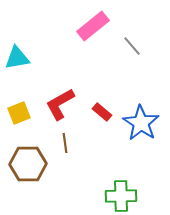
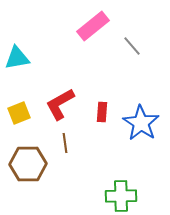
red rectangle: rotated 54 degrees clockwise
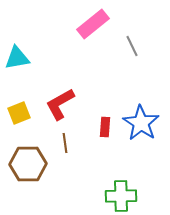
pink rectangle: moved 2 px up
gray line: rotated 15 degrees clockwise
red rectangle: moved 3 px right, 15 px down
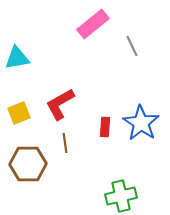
green cross: rotated 12 degrees counterclockwise
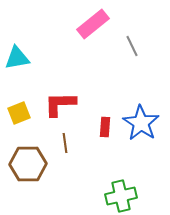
red L-shape: rotated 28 degrees clockwise
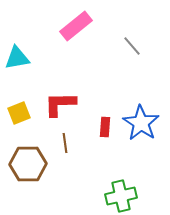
pink rectangle: moved 17 px left, 2 px down
gray line: rotated 15 degrees counterclockwise
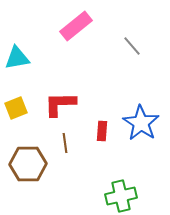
yellow square: moved 3 px left, 5 px up
red rectangle: moved 3 px left, 4 px down
